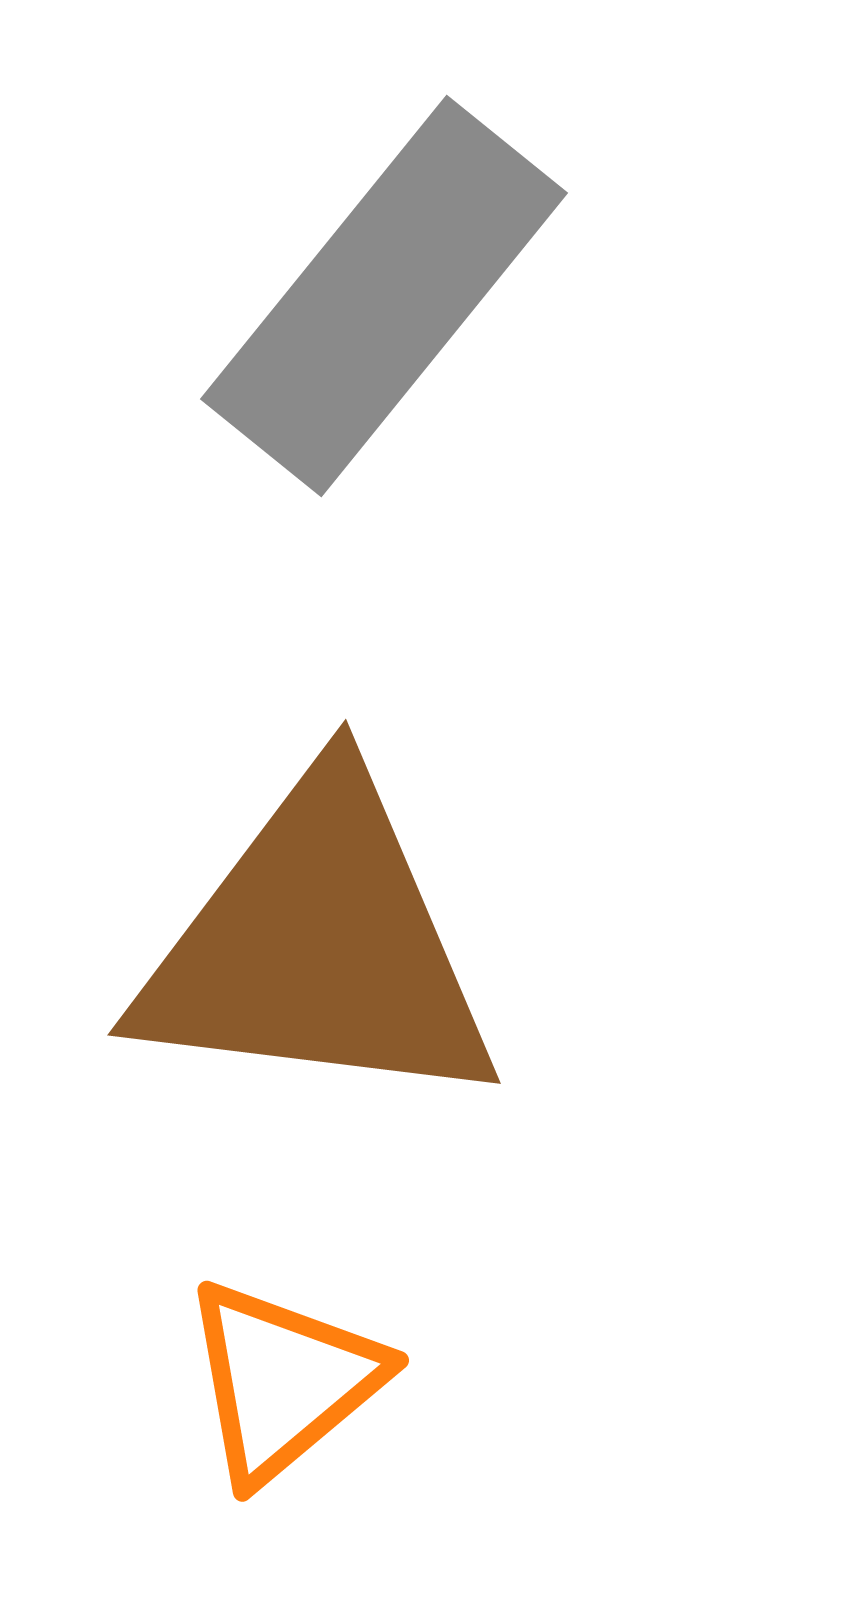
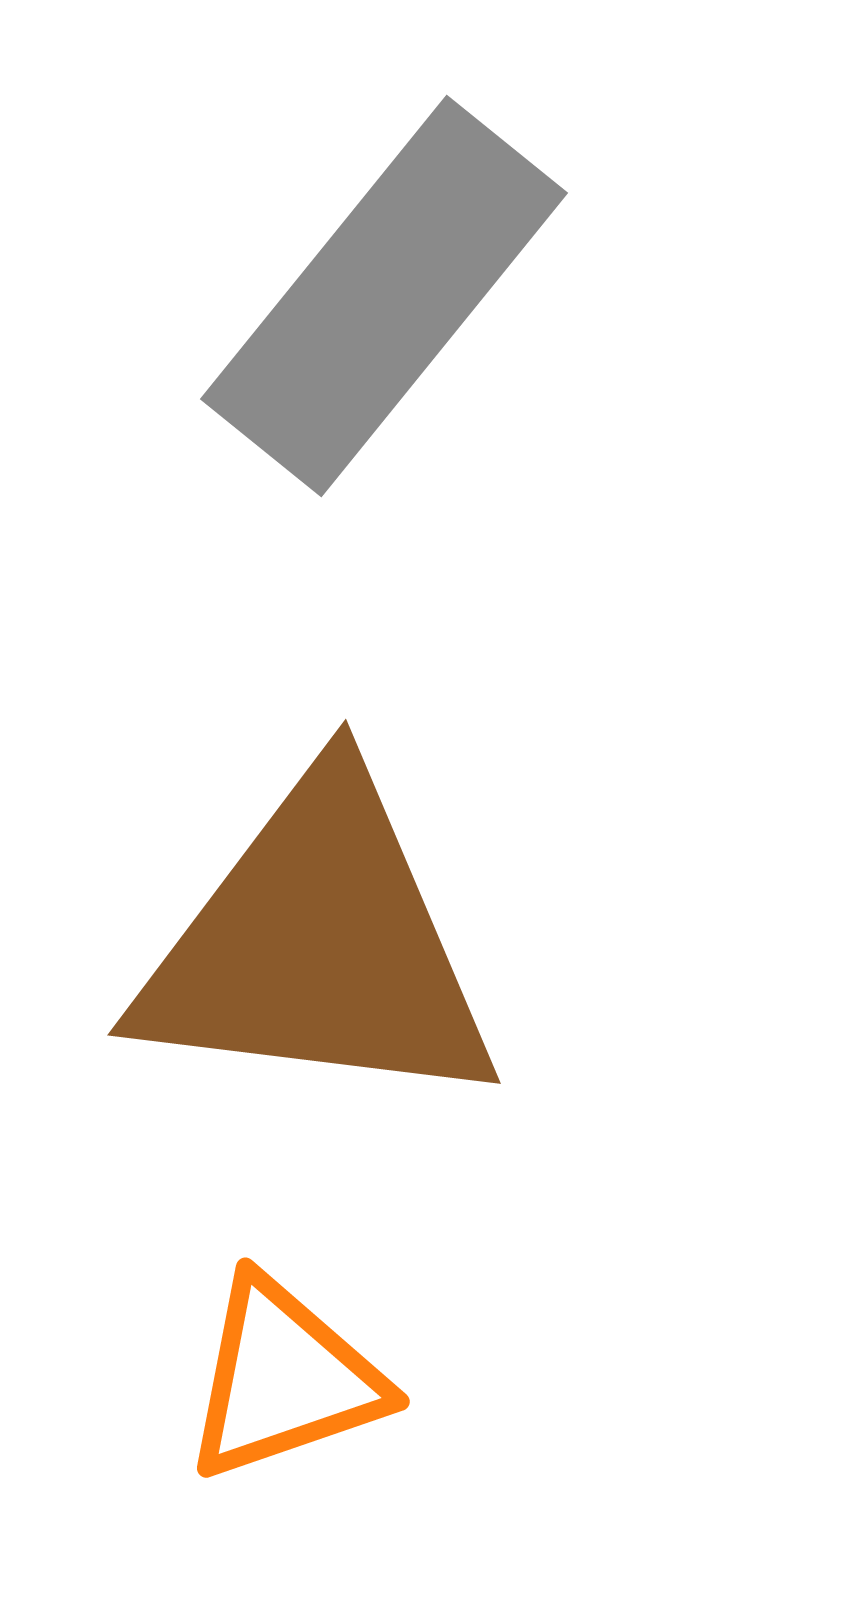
orange triangle: moved 1 px right, 2 px up; rotated 21 degrees clockwise
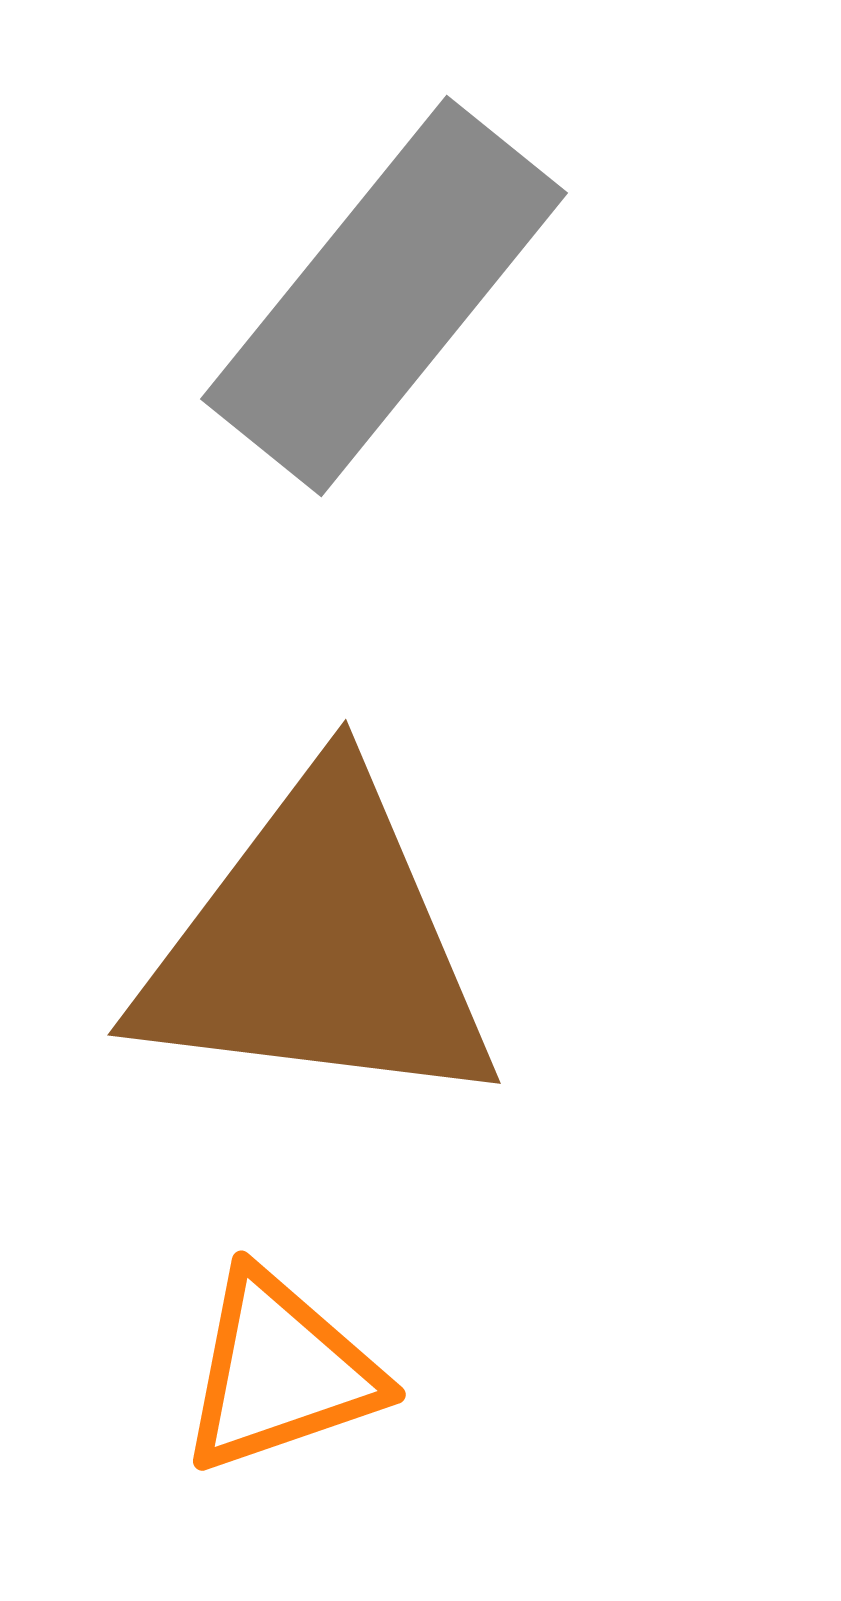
orange triangle: moved 4 px left, 7 px up
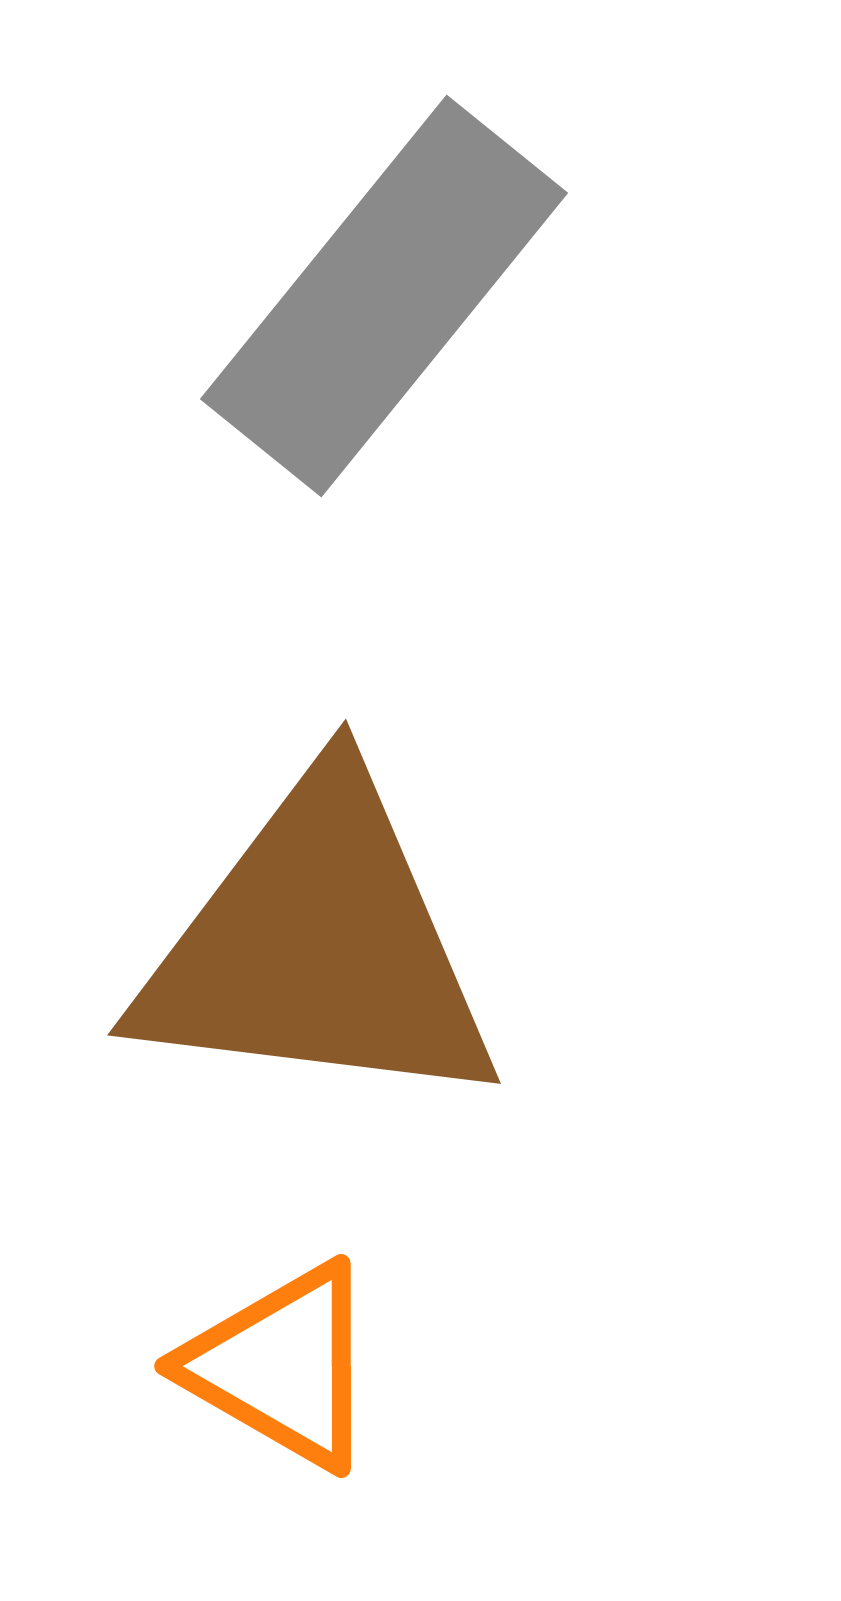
orange triangle: moved 2 px right, 6 px up; rotated 49 degrees clockwise
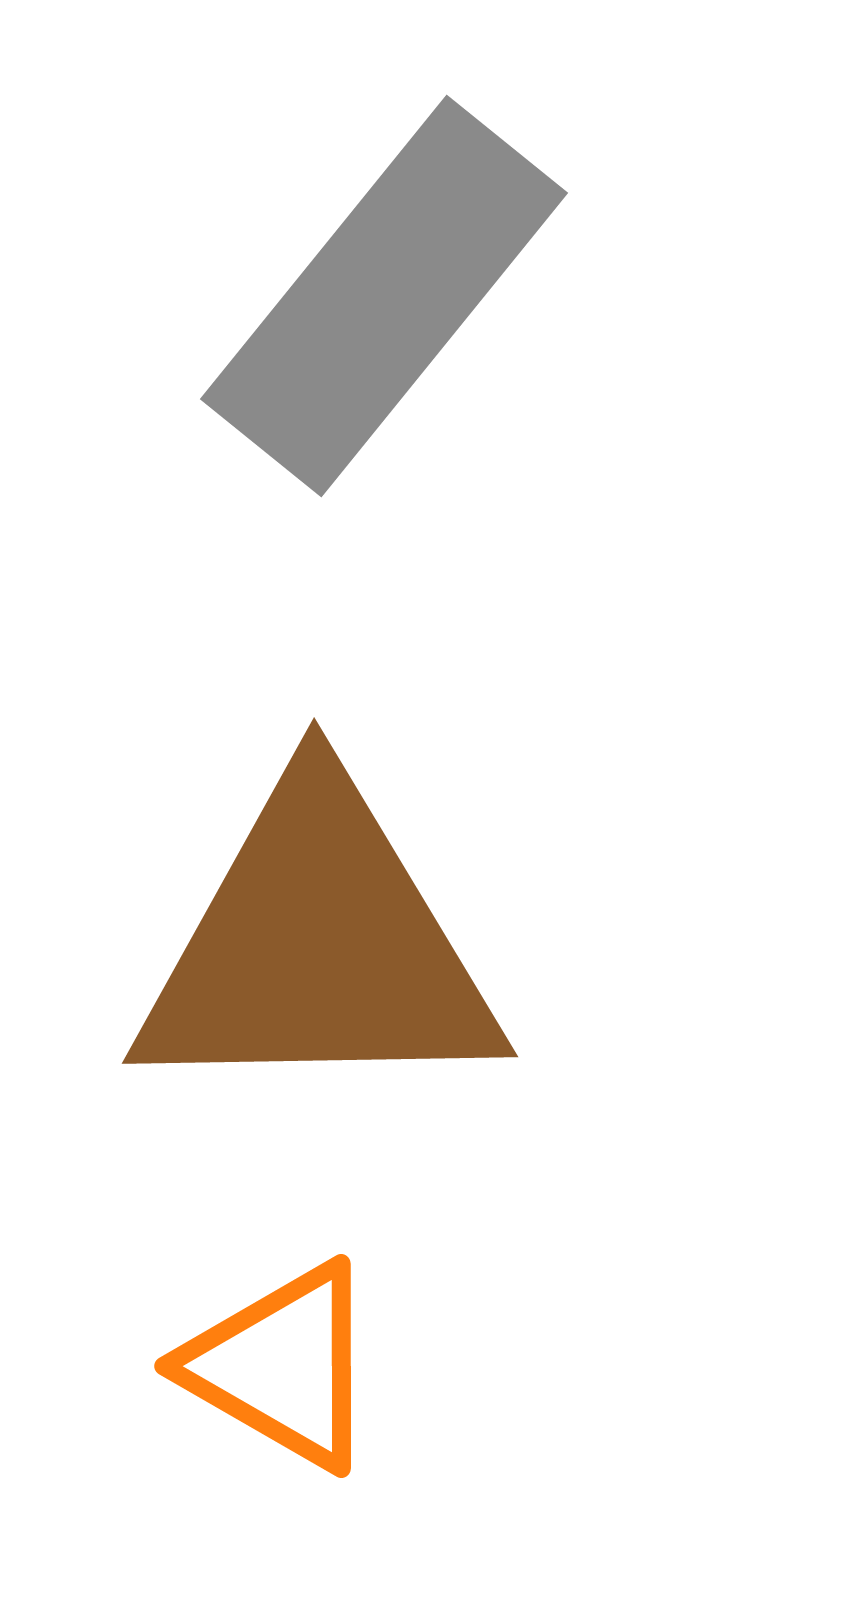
brown triangle: rotated 8 degrees counterclockwise
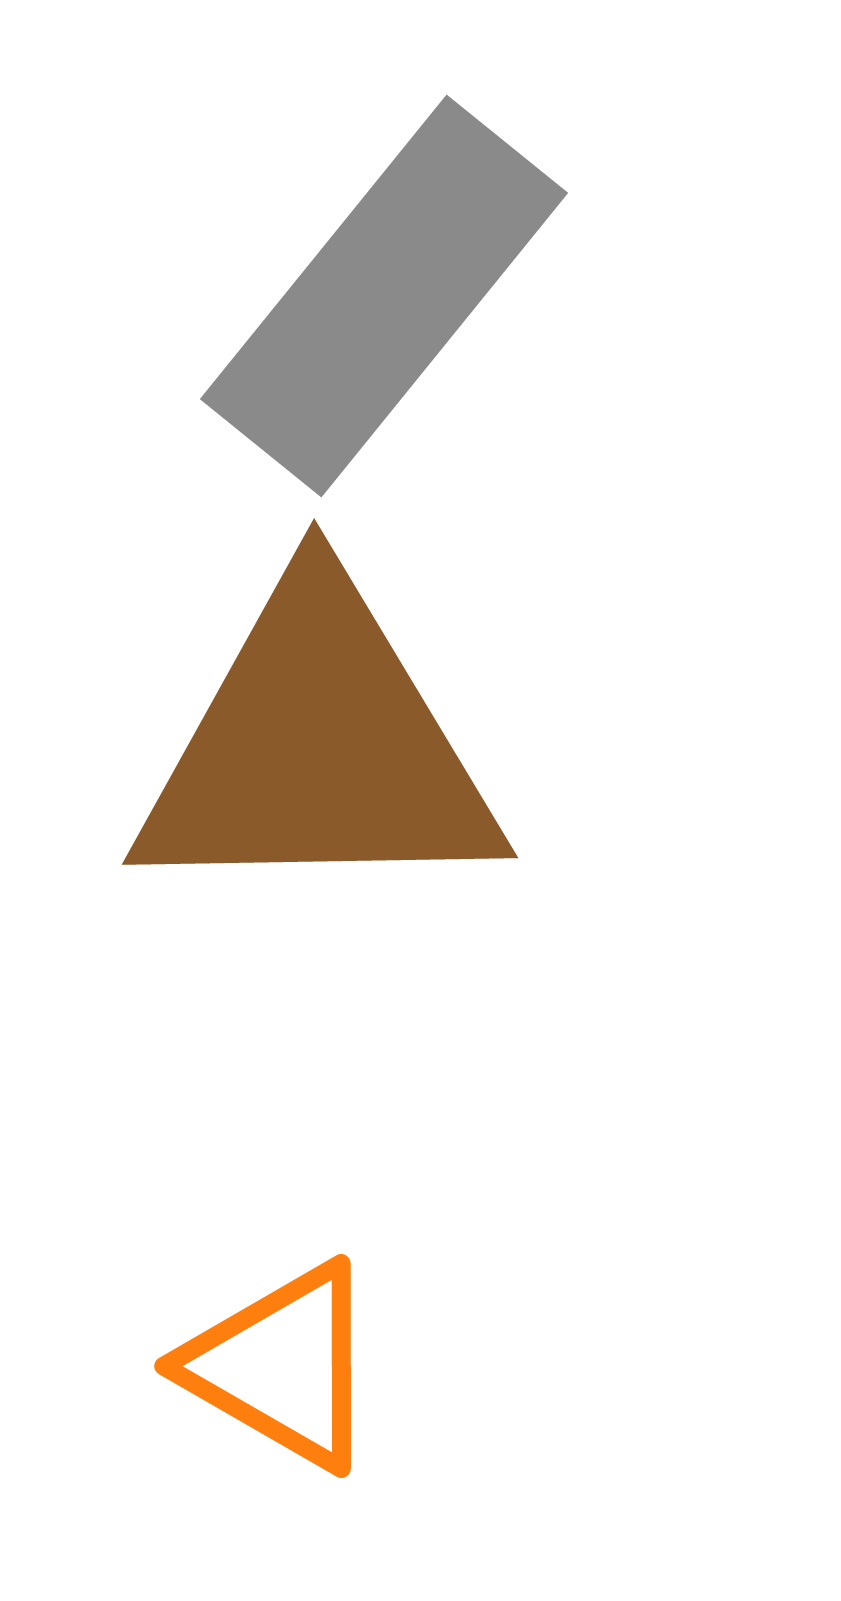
brown triangle: moved 199 px up
